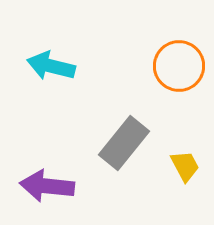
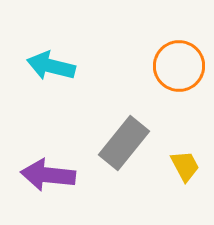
purple arrow: moved 1 px right, 11 px up
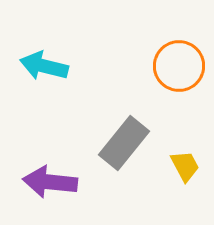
cyan arrow: moved 7 px left
purple arrow: moved 2 px right, 7 px down
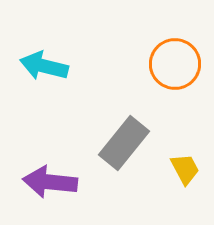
orange circle: moved 4 px left, 2 px up
yellow trapezoid: moved 3 px down
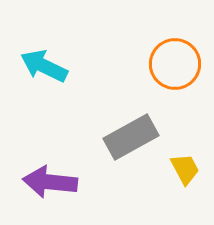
cyan arrow: rotated 12 degrees clockwise
gray rectangle: moved 7 px right, 6 px up; rotated 22 degrees clockwise
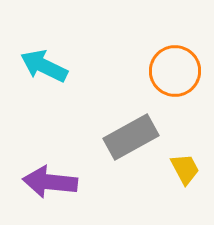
orange circle: moved 7 px down
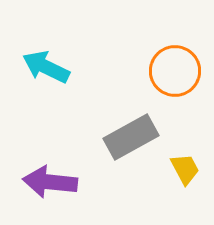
cyan arrow: moved 2 px right, 1 px down
